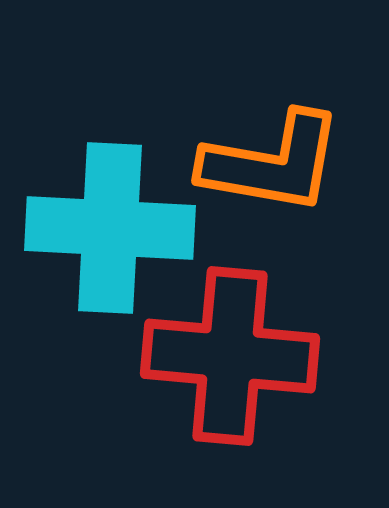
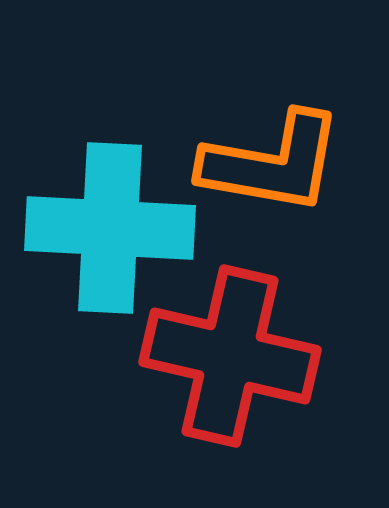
red cross: rotated 8 degrees clockwise
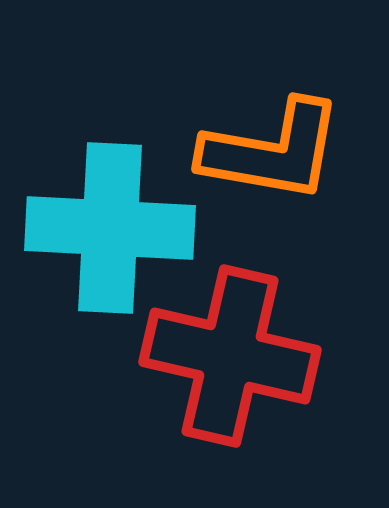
orange L-shape: moved 12 px up
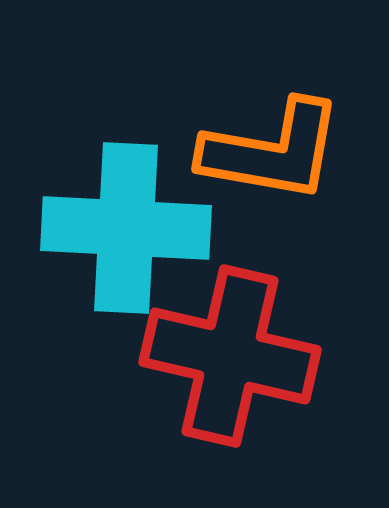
cyan cross: moved 16 px right
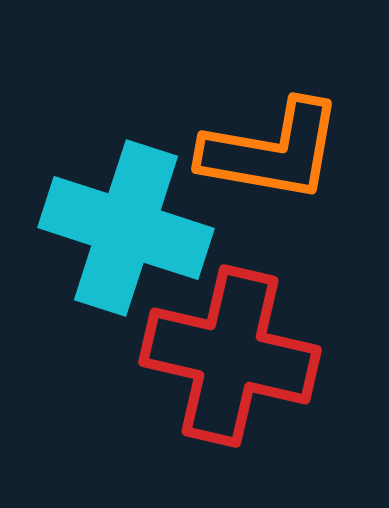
cyan cross: rotated 15 degrees clockwise
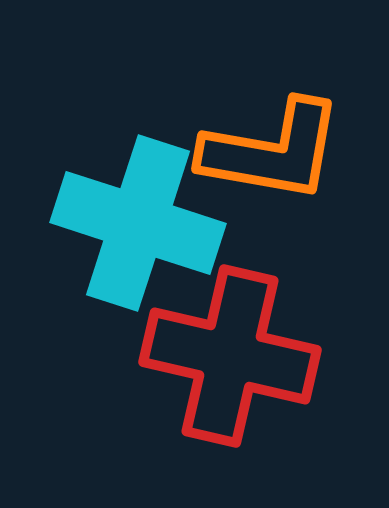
cyan cross: moved 12 px right, 5 px up
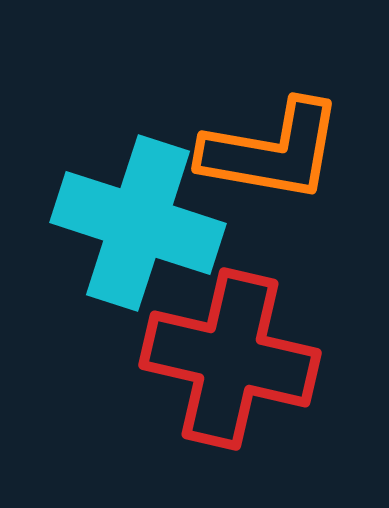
red cross: moved 3 px down
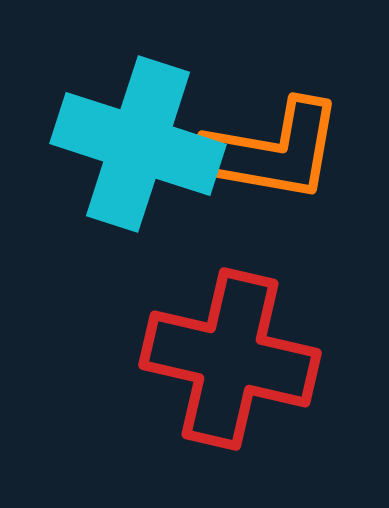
cyan cross: moved 79 px up
